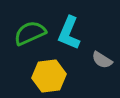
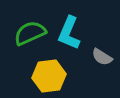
gray semicircle: moved 3 px up
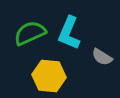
yellow hexagon: rotated 12 degrees clockwise
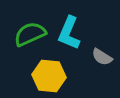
green semicircle: moved 1 px down
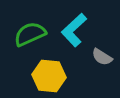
cyan L-shape: moved 5 px right, 3 px up; rotated 24 degrees clockwise
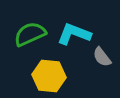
cyan L-shape: moved 4 px down; rotated 64 degrees clockwise
gray semicircle: rotated 20 degrees clockwise
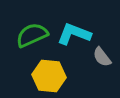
green semicircle: moved 2 px right, 1 px down
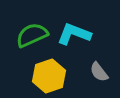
gray semicircle: moved 3 px left, 15 px down
yellow hexagon: rotated 24 degrees counterclockwise
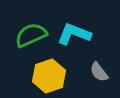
green semicircle: moved 1 px left
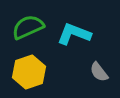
green semicircle: moved 3 px left, 8 px up
yellow hexagon: moved 20 px left, 4 px up
